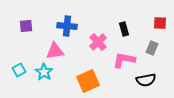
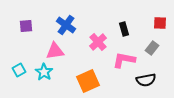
blue cross: moved 1 px left, 1 px up; rotated 30 degrees clockwise
gray rectangle: rotated 16 degrees clockwise
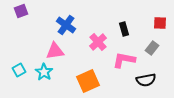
purple square: moved 5 px left, 15 px up; rotated 16 degrees counterclockwise
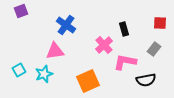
pink cross: moved 6 px right, 3 px down
gray rectangle: moved 2 px right, 1 px down
pink L-shape: moved 1 px right, 2 px down
cyan star: moved 2 px down; rotated 18 degrees clockwise
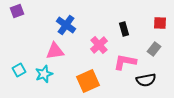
purple square: moved 4 px left
pink cross: moved 5 px left
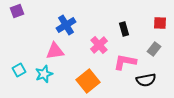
blue cross: rotated 24 degrees clockwise
orange square: rotated 15 degrees counterclockwise
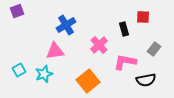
red square: moved 17 px left, 6 px up
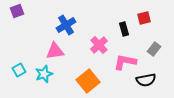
red square: moved 1 px right, 1 px down; rotated 16 degrees counterclockwise
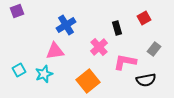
red square: rotated 16 degrees counterclockwise
black rectangle: moved 7 px left, 1 px up
pink cross: moved 2 px down
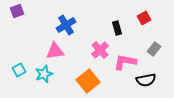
pink cross: moved 1 px right, 3 px down
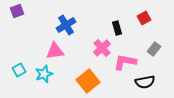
pink cross: moved 2 px right, 2 px up
black semicircle: moved 1 px left, 2 px down
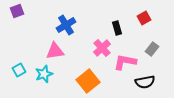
gray rectangle: moved 2 px left
